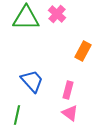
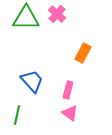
orange rectangle: moved 2 px down
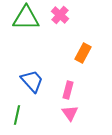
pink cross: moved 3 px right, 1 px down
pink triangle: rotated 18 degrees clockwise
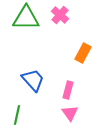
blue trapezoid: moved 1 px right, 1 px up
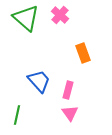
green triangle: rotated 40 degrees clockwise
orange rectangle: rotated 48 degrees counterclockwise
blue trapezoid: moved 6 px right, 1 px down
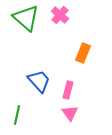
orange rectangle: rotated 42 degrees clockwise
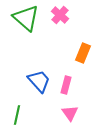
pink rectangle: moved 2 px left, 5 px up
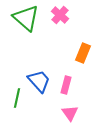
green line: moved 17 px up
